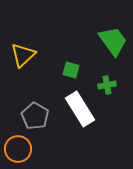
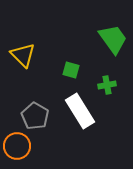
green trapezoid: moved 2 px up
yellow triangle: rotated 32 degrees counterclockwise
white rectangle: moved 2 px down
orange circle: moved 1 px left, 3 px up
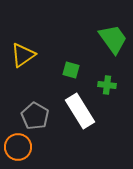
yellow triangle: rotated 40 degrees clockwise
green cross: rotated 18 degrees clockwise
orange circle: moved 1 px right, 1 px down
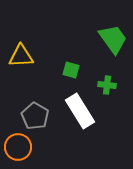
yellow triangle: moved 2 px left, 1 px down; rotated 32 degrees clockwise
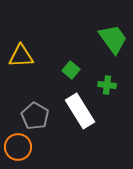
green square: rotated 24 degrees clockwise
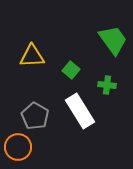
green trapezoid: moved 1 px down
yellow triangle: moved 11 px right
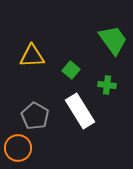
orange circle: moved 1 px down
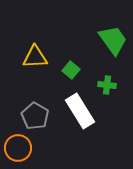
yellow triangle: moved 3 px right, 1 px down
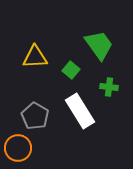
green trapezoid: moved 14 px left, 5 px down
green cross: moved 2 px right, 2 px down
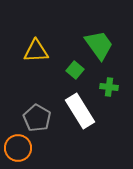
yellow triangle: moved 1 px right, 6 px up
green square: moved 4 px right
gray pentagon: moved 2 px right, 2 px down
